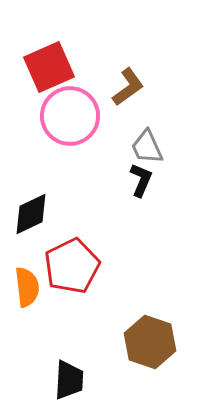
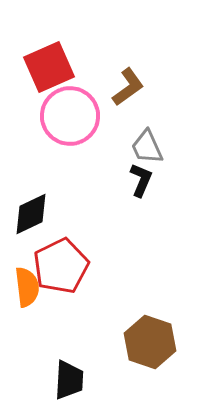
red pentagon: moved 11 px left
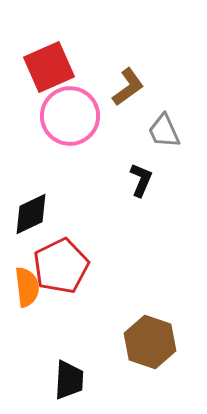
gray trapezoid: moved 17 px right, 16 px up
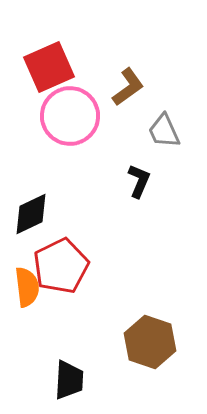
black L-shape: moved 2 px left, 1 px down
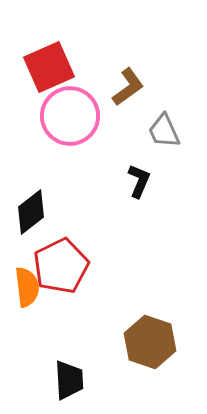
black diamond: moved 2 px up; rotated 12 degrees counterclockwise
black trapezoid: rotated 6 degrees counterclockwise
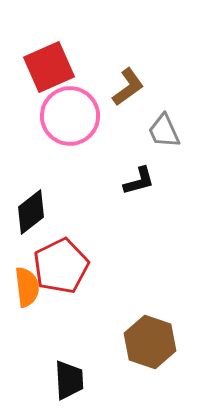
black L-shape: rotated 52 degrees clockwise
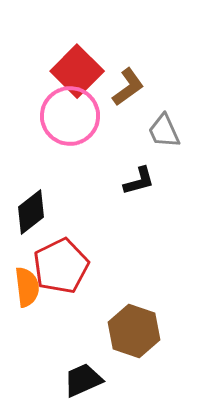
red square: moved 28 px right, 4 px down; rotated 21 degrees counterclockwise
brown hexagon: moved 16 px left, 11 px up
black trapezoid: moved 14 px right; rotated 111 degrees counterclockwise
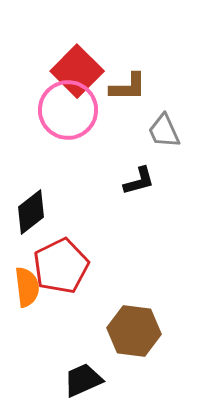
brown L-shape: rotated 36 degrees clockwise
pink circle: moved 2 px left, 6 px up
brown hexagon: rotated 12 degrees counterclockwise
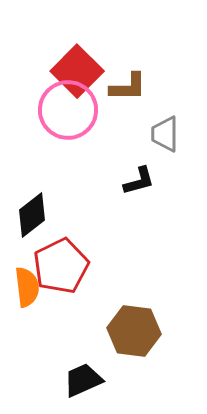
gray trapezoid: moved 1 px right, 3 px down; rotated 24 degrees clockwise
black diamond: moved 1 px right, 3 px down
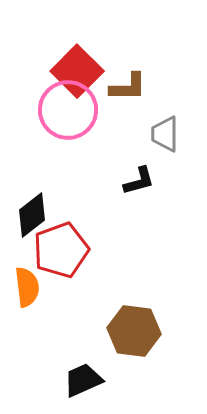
red pentagon: moved 16 px up; rotated 6 degrees clockwise
